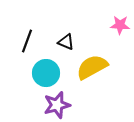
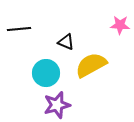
black line: moved 8 px left, 12 px up; rotated 65 degrees clockwise
yellow semicircle: moved 1 px left, 2 px up
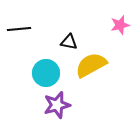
pink star: rotated 18 degrees counterclockwise
black triangle: moved 3 px right; rotated 12 degrees counterclockwise
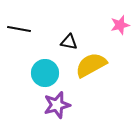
black line: rotated 15 degrees clockwise
cyan circle: moved 1 px left
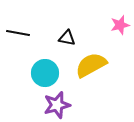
black line: moved 1 px left, 4 px down
black triangle: moved 2 px left, 4 px up
